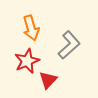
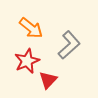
orange arrow: rotated 35 degrees counterclockwise
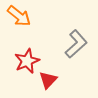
orange arrow: moved 12 px left, 12 px up
gray L-shape: moved 7 px right, 1 px up
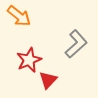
red star: moved 2 px right, 1 px up
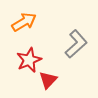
orange arrow: moved 5 px right, 6 px down; rotated 70 degrees counterclockwise
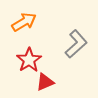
red star: rotated 10 degrees counterclockwise
red triangle: moved 3 px left, 2 px down; rotated 24 degrees clockwise
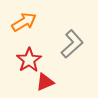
gray L-shape: moved 4 px left
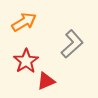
red star: moved 3 px left, 1 px down
red triangle: moved 1 px right, 1 px up
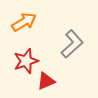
red star: rotated 15 degrees clockwise
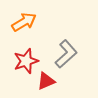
gray L-shape: moved 6 px left, 10 px down
